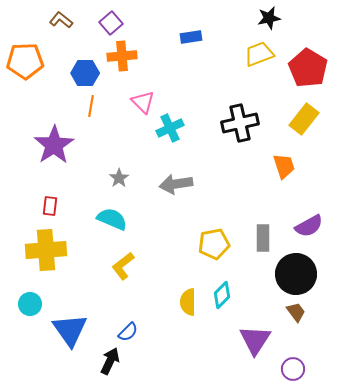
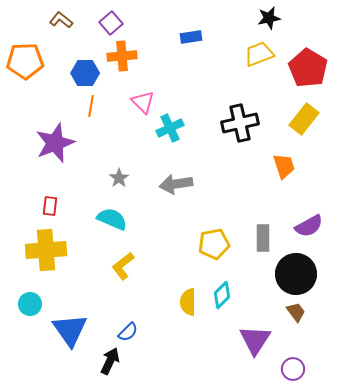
purple star: moved 1 px right, 2 px up; rotated 12 degrees clockwise
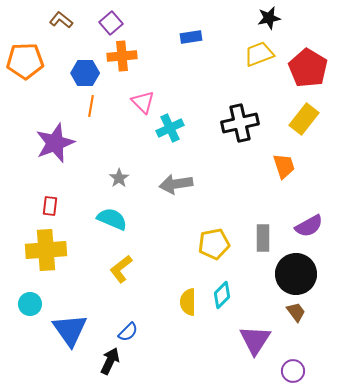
yellow L-shape: moved 2 px left, 3 px down
purple circle: moved 2 px down
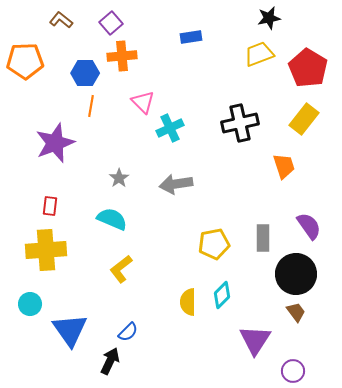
purple semicircle: rotated 96 degrees counterclockwise
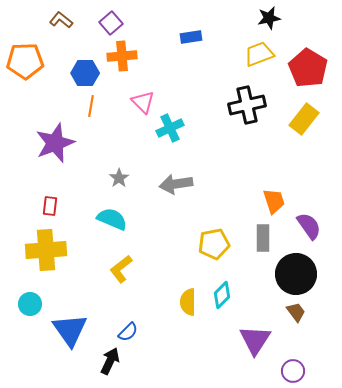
black cross: moved 7 px right, 18 px up
orange trapezoid: moved 10 px left, 35 px down
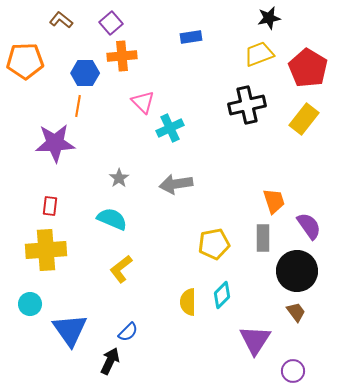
orange line: moved 13 px left
purple star: rotated 18 degrees clockwise
black circle: moved 1 px right, 3 px up
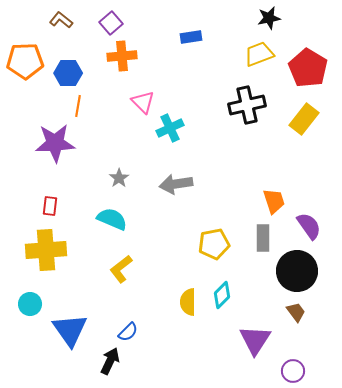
blue hexagon: moved 17 px left
